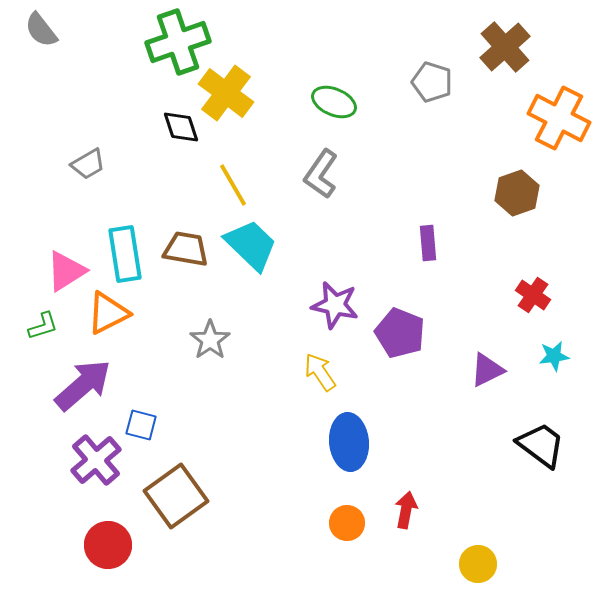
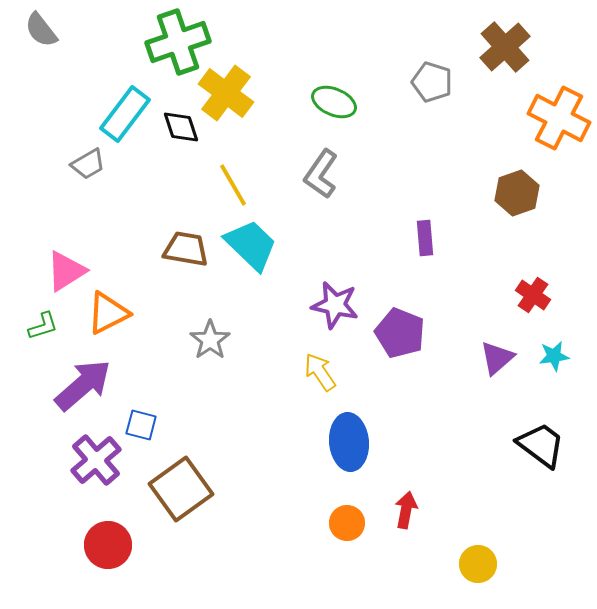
purple rectangle: moved 3 px left, 5 px up
cyan rectangle: moved 140 px up; rotated 46 degrees clockwise
purple triangle: moved 10 px right, 12 px up; rotated 15 degrees counterclockwise
brown square: moved 5 px right, 7 px up
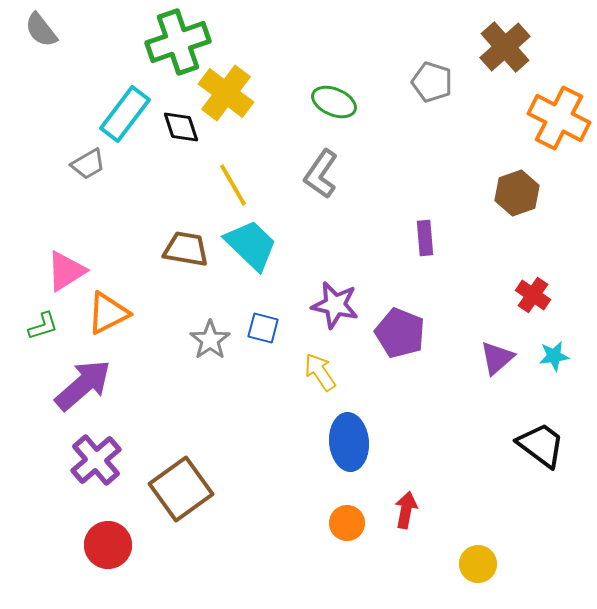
blue square: moved 122 px right, 97 px up
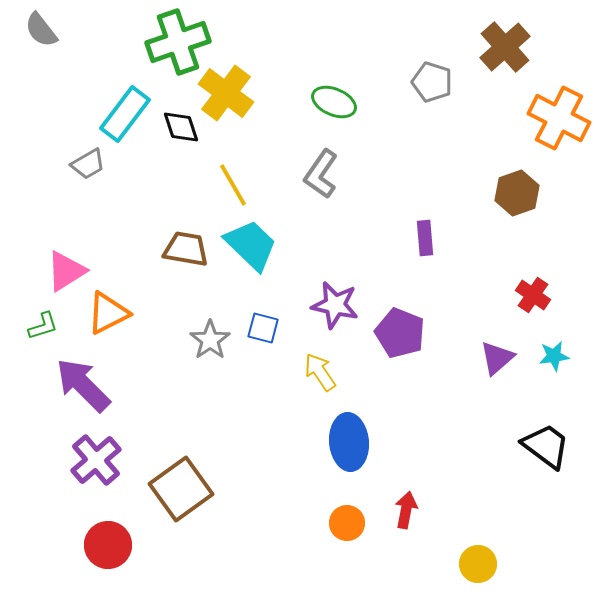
purple arrow: rotated 94 degrees counterclockwise
black trapezoid: moved 5 px right, 1 px down
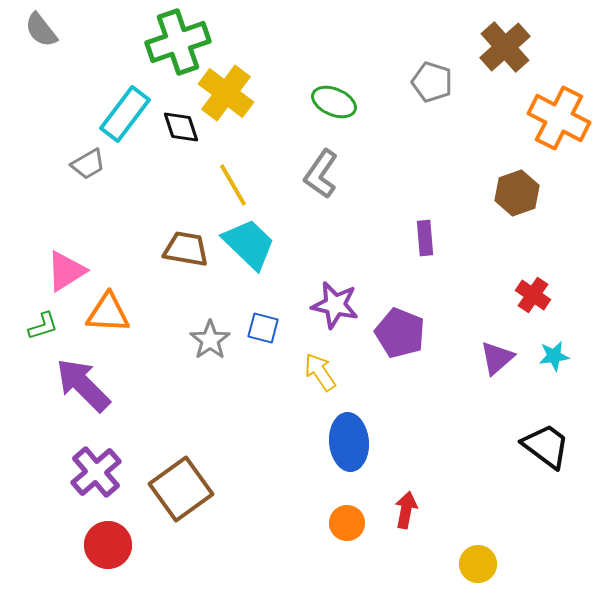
cyan trapezoid: moved 2 px left, 1 px up
orange triangle: rotated 30 degrees clockwise
purple cross: moved 12 px down
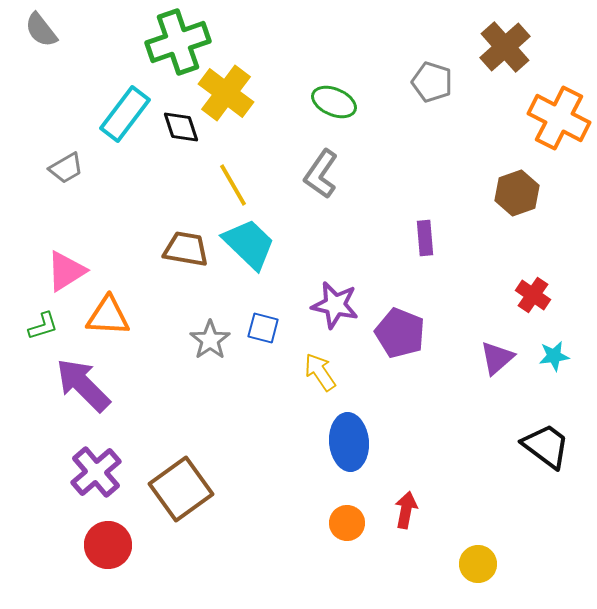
gray trapezoid: moved 22 px left, 4 px down
orange triangle: moved 3 px down
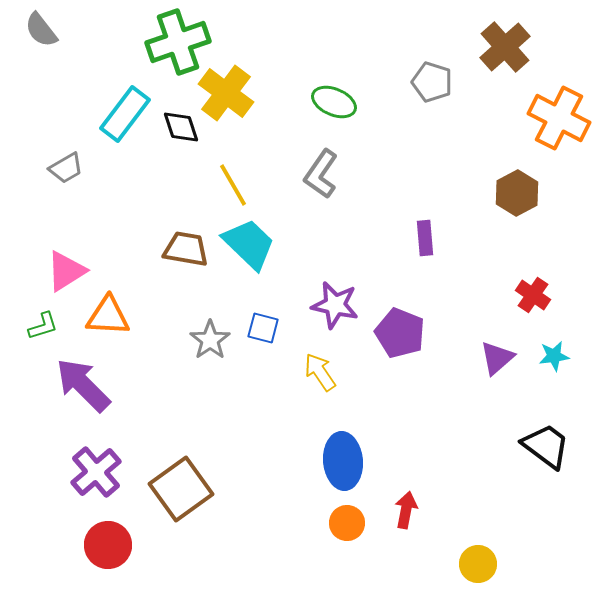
brown hexagon: rotated 9 degrees counterclockwise
blue ellipse: moved 6 px left, 19 px down
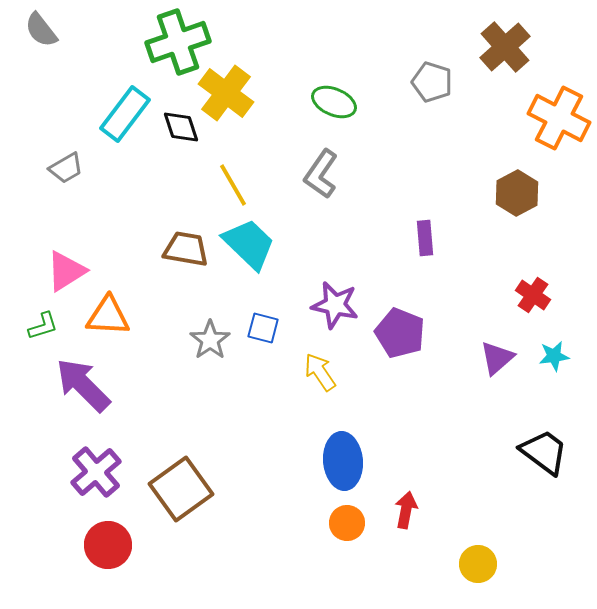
black trapezoid: moved 2 px left, 6 px down
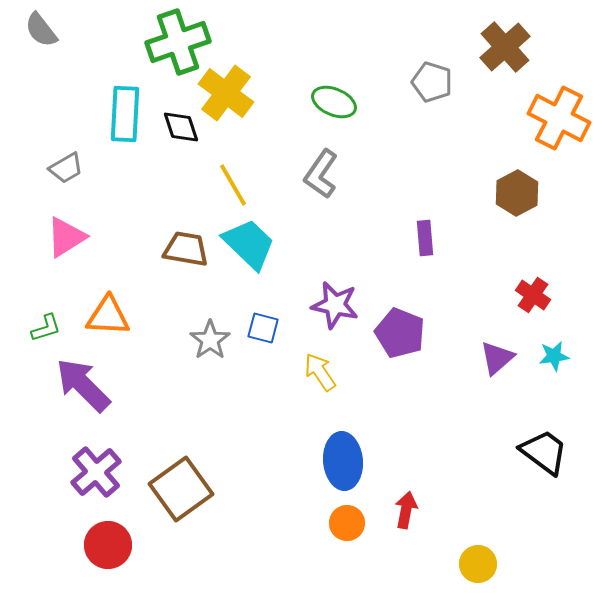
cyan rectangle: rotated 34 degrees counterclockwise
pink triangle: moved 34 px up
green L-shape: moved 3 px right, 2 px down
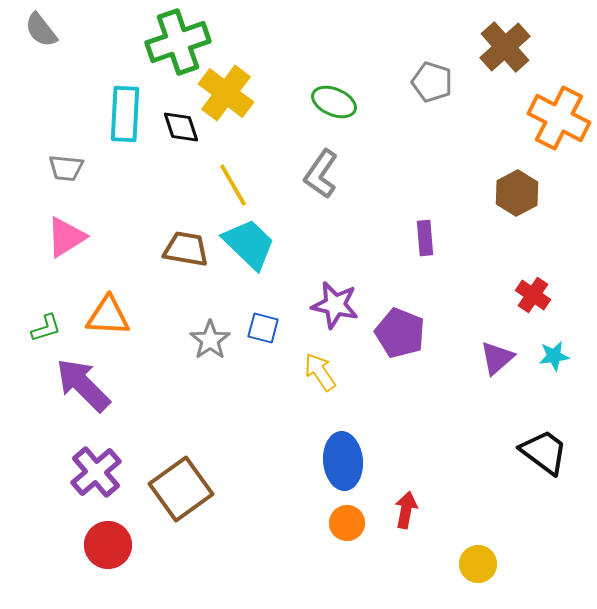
gray trapezoid: rotated 36 degrees clockwise
